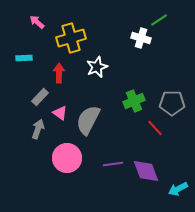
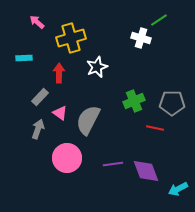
red line: rotated 36 degrees counterclockwise
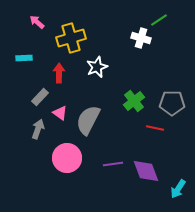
green cross: rotated 15 degrees counterclockwise
cyan arrow: rotated 30 degrees counterclockwise
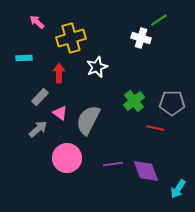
gray arrow: rotated 30 degrees clockwise
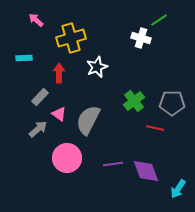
pink arrow: moved 1 px left, 2 px up
pink triangle: moved 1 px left, 1 px down
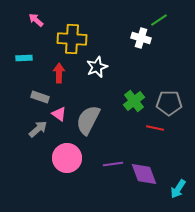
yellow cross: moved 1 px right, 1 px down; rotated 20 degrees clockwise
gray rectangle: rotated 66 degrees clockwise
gray pentagon: moved 3 px left
purple diamond: moved 2 px left, 3 px down
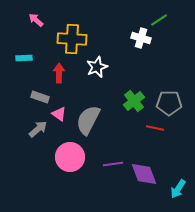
pink circle: moved 3 px right, 1 px up
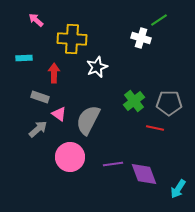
red arrow: moved 5 px left
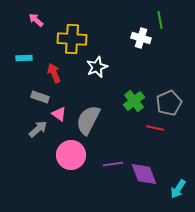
green line: moved 1 px right; rotated 66 degrees counterclockwise
red arrow: rotated 24 degrees counterclockwise
gray pentagon: rotated 25 degrees counterclockwise
pink circle: moved 1 px right, 2 px up
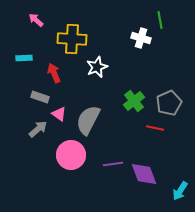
cyan arrow: moved 2 px right, 2 px down
